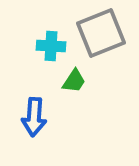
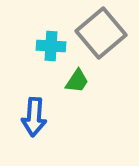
gray square: rotated 18 degrees counterclockwise
green trapezoid: moved 3 px right
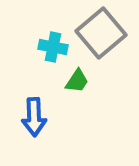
cyan cross: moved 2 px right, 1 px down; rotated 8 degrees clockwise
blue arrow: rotated 6 degrees counterclockwise
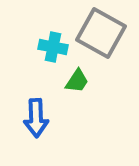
gray square: rotated 21 degrees counterclockwise
blue arrow: moved 2 px right, 1 px down
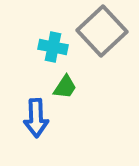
gray square: moved 1 px right, 2 px up; rotated 18 degrees clockwise
green trapezoid: moved 12 px left, 6 px down
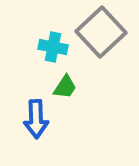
gray square: moved 1 px left, 1 px down
blue arrow: moved 1 px down
